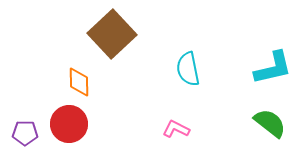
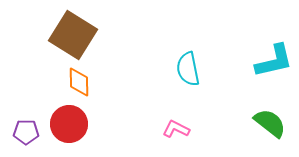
brown square: moved 39 px left, 1 px down; rotated 15 degrees counterclockwise
cyan L-shape: moved 1 px right, 7 px up
purple pentagon: moved 1 px right, 1 px up
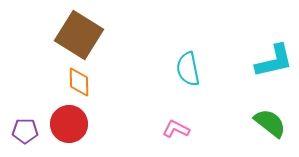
brown square: moved 6 px right
purple pentagon: moved 1 px left, 1 px up
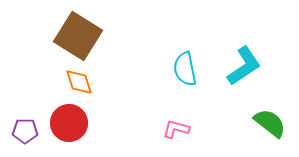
brown square: moved 1 px left, 1 px down
cyan L-shape: moved 30 px left, 5 px down; rotated 21 degrees counterclockwise
cyan semicircle: moved 3 px left
orange diamond: rotated 16 degrees counterclockwise
red circle: moved 1 px up
pink L-shape: rotated 12 degrees counterclockwise
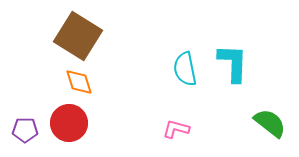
cyan L-shape: moved 11 px left, 3 px up; rotated 54 degrees counterclockwise
purple pentagon: moved 1 px up
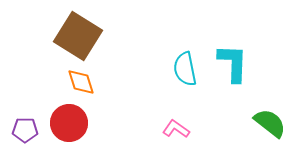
orange diamond: moved 2 px right
pink L-shape: rotated 20 degrees clockwise
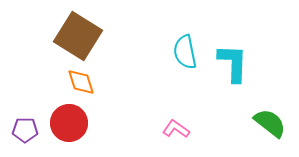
cyan semicircle: moved 17 px up
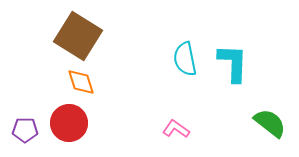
cyan semicircle: moved 7 px down
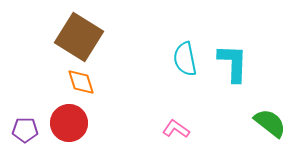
brown square: moved 1 px right, 1 px down
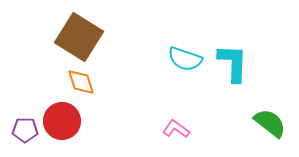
cyan semicircle: rotated 60 degrees counterclockwise
red circle: moved 7 px left, 2 px up
